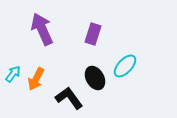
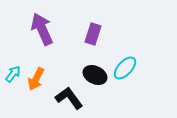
cyan ellipse: moved 2 px down
black ellipse: moved 3 px up; rotated 35 degrees counterclockwise
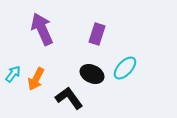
purple rectangle: moved 4 px right
black ellipse: moved 3 px left, 1 px up
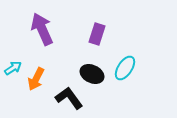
cyan ellipse: rotated 10 degrees counterclockwise
cyan arrow: moved 6 px up; rotated 18 degrees clockwise
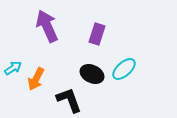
purple arrow: moved 5 px right, 3 px up
cyan ellipse: moved 1 px left, 1 px down; rotated 15 degrees clockwise
black L-shape: moved 2 px down; rotated 16 degrees clockwise
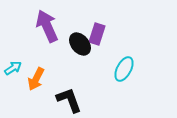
cyan ellipse: rotated 20 degrees counterclockwise
black ellipse: moved 12 px left, 30 px up; rotated 25 degrees clockwise
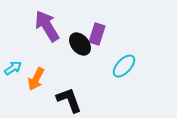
purple arrow: rotated 8 degrees counterclockwise
cyan ellipse: moved 3 px up; rotated 15 degrees clockwise
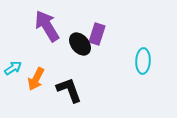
cyan ellipse: moved 19 px right, 5 px up; rotated 40 degrees counterclockwise
black L-shape: moved 10 px up
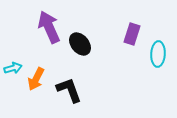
purple arrow: moved 2 px right, 1 px down; rotated 8 degrees clockwise
purple rectangle: moved 35 px right
cyan ellipse: moved 15 px right, 7 px up
cyan arrow: rotated 18 degrees clockwise
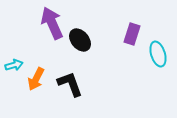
purple arrow: moved 3 px right, 4 px up
black ellipse: moved 4 px up
cyan ellipse: rotated 20 degrees counterclockwise
cyan arrow: moved 1 px right, 3 px up
black L-shape: moved 1 px right, 6 px up
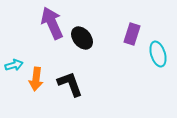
black ellipse: moved 2 px right, 2 px up
orange arrow: rotated 20 degrees counterclockwise
